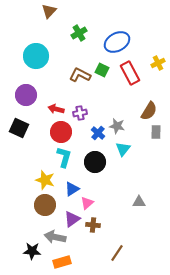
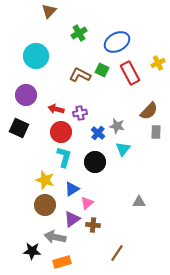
brown semicircle: rotated 12 degrees clockwise
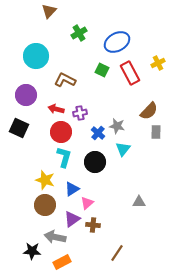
brown L-shape: moved 15 px left, 5 px down
orange rectangle: rotated 12 degrees counterclockwise
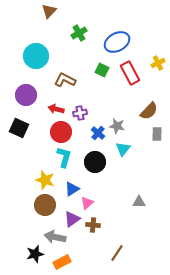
gray rectangle: moved 1 px right, 2 px down
black star: moved 3 px right, 3 px down; rotated 18 degrees counterclockwise
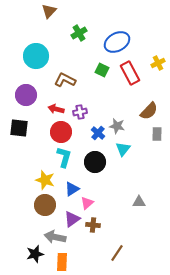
purple cross: moved 1 px up
black square: rotated 18 degrees counterclockwise
orange rectangle: rotated 60 degrees counterclockwise
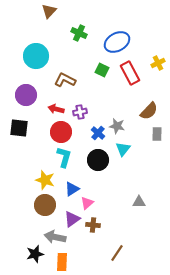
green cross: rotated 35 degrees counterclockwise
black circle: moved 3 px right, 2 px up
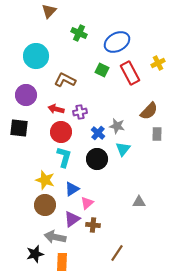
black circle: moved 1 px left, 1 px up
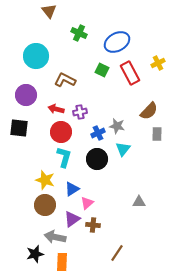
brown triangle: rotated 21 degrees counterclockwise
blue cross: rotated 24 degrees clockwise
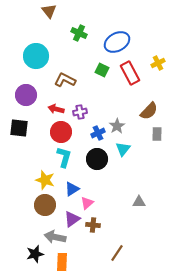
gray star: rotated 28 degrees clockwise
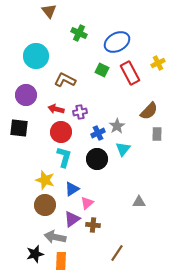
orange rectangle: moved 1 px left, 1 px up
